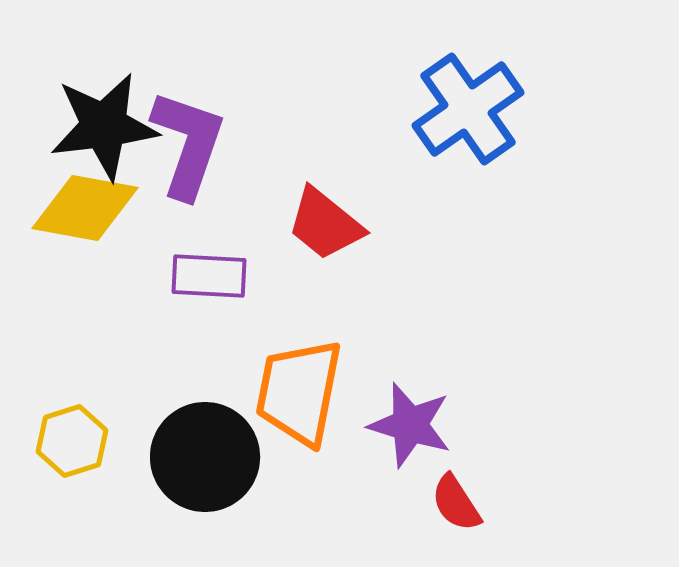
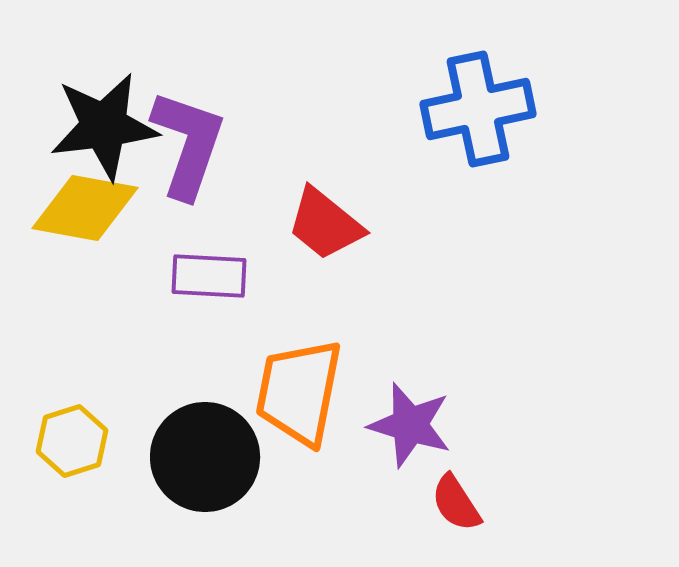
blue cross: moved 10 px right; rotated 23 degrees clockwise
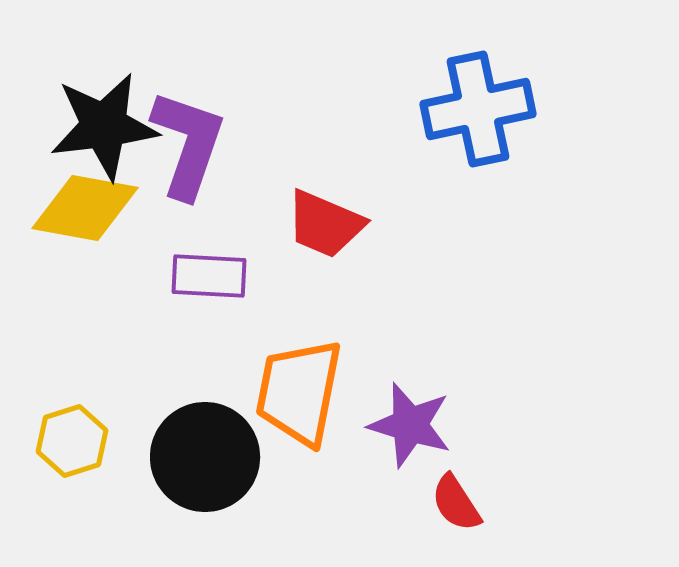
red trapezoid: rotated 16 degrees counterclockwise
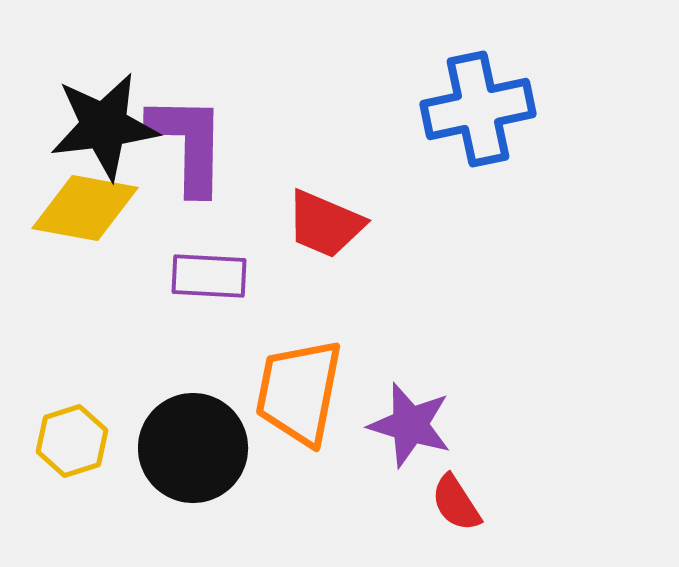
purple L-shape: rotated 18 degrees counterclockwise
black circle: moved 12 px left, 9 px up
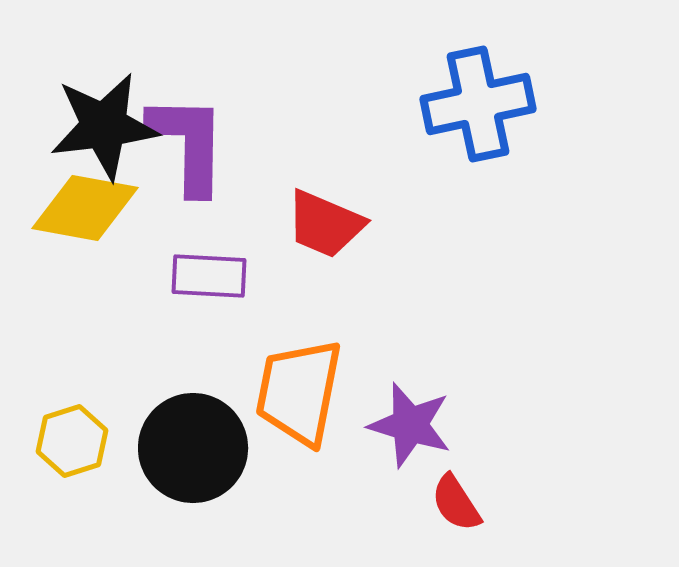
blue cross: moved 5 px up
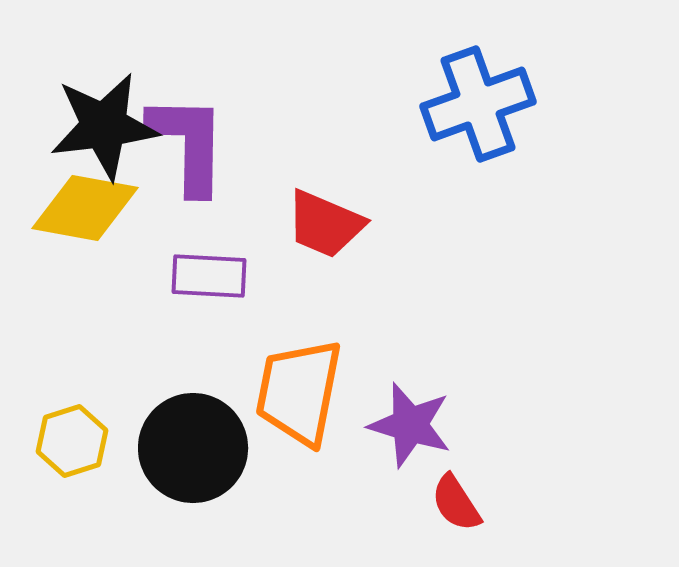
blue cross: rotated 8 degrees counterclockwise
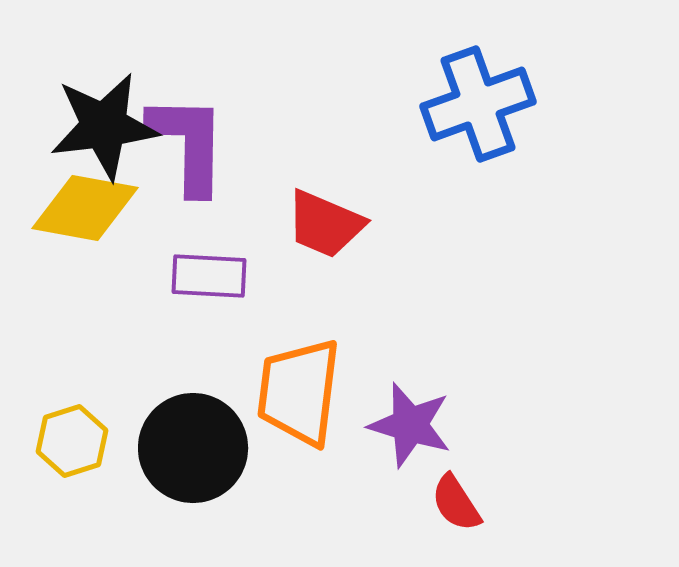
orange trapezoid: rotated 4 degrees counterclockwise
